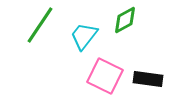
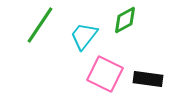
pink square: moved 2 px up
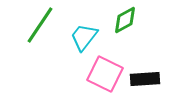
cyan trapezoid: moved 1 px down
black rectangle: moved 3 px left; rotated 12 degrees counterclockwise
